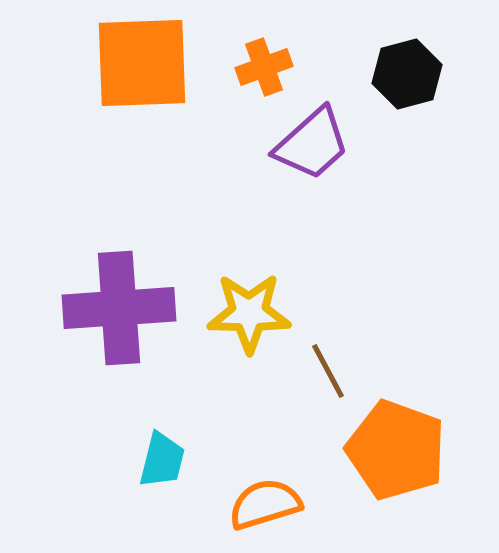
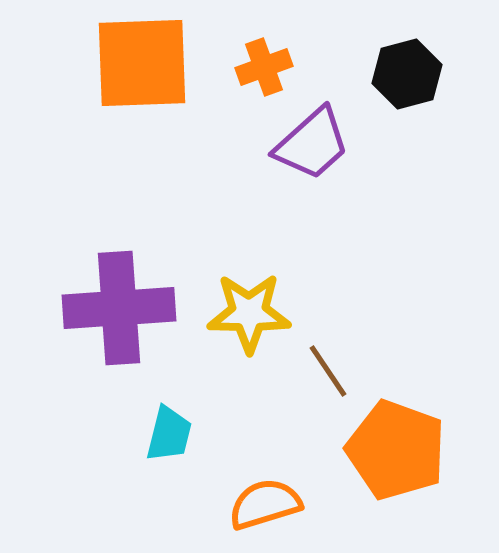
brown line: rotated 6 degrees counterclockwise
cyan trapezoid: moved 7 px right, 26 px up
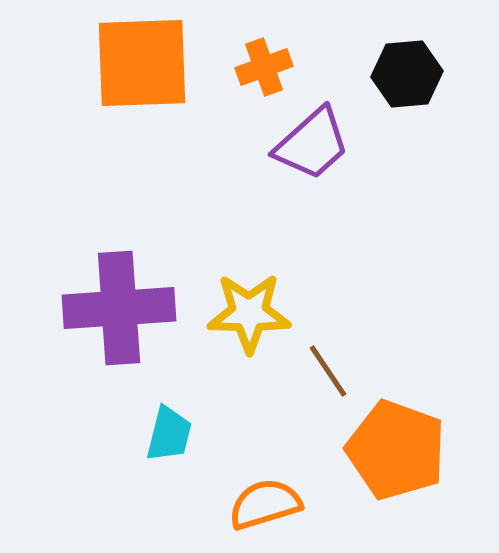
black hexagon: rotated 10 degrees clockwise
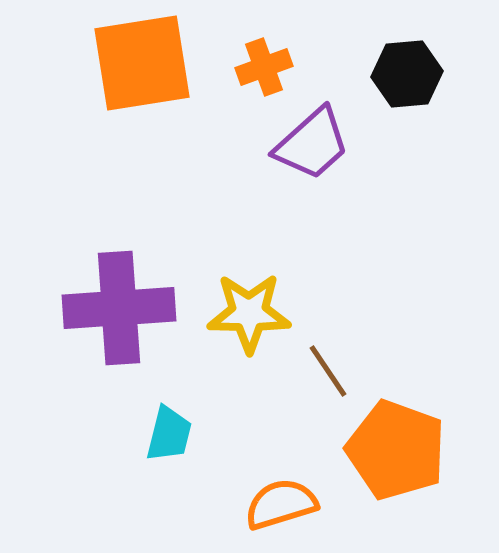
orange square: rotated 7 degrees counterclockwise
orange semicircle: moved 16 px right
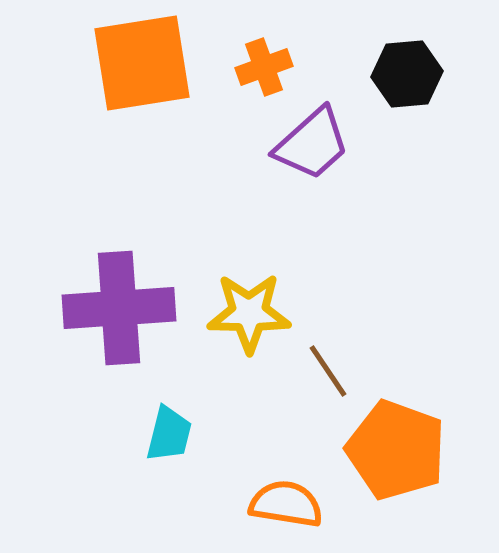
orange semicircle: moved 5 px right; rotated 26 degrees clockwise
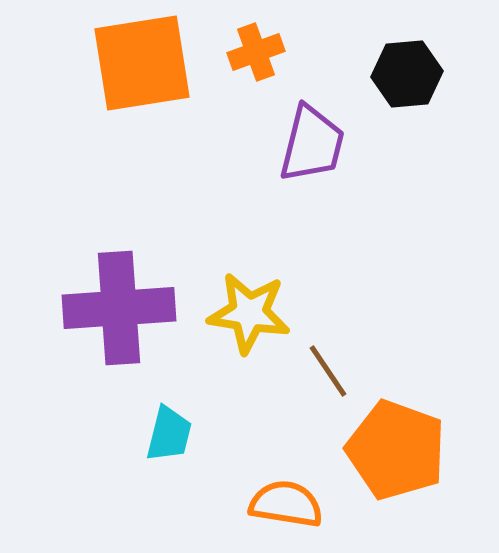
orange cross: moved 8 px left, 15 px up
purple trapezoid: rotated 34 degrees counterclockwise
yellow star: rotated 8 degrees clockwise
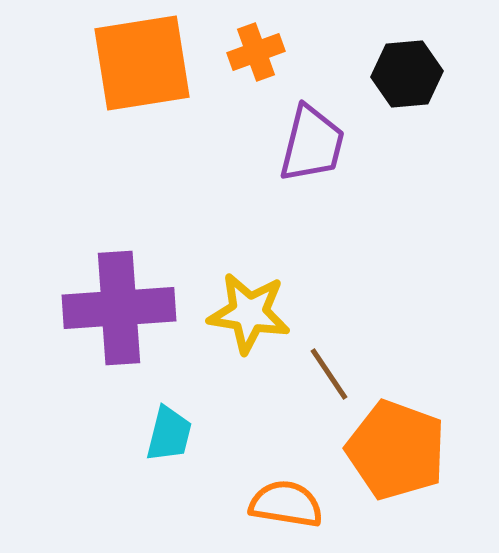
brown line: moved 1 px right, 3 px down
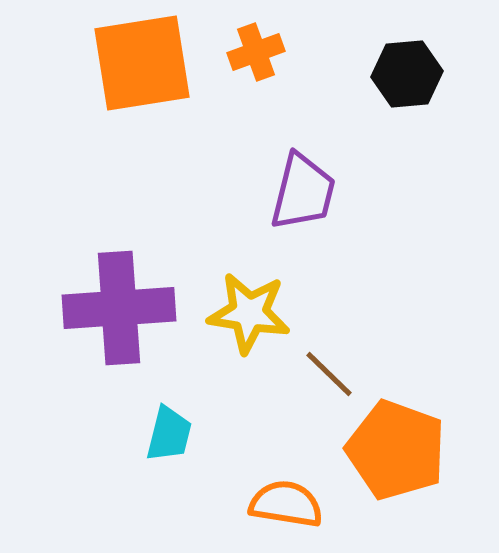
purple trapezoid: moved 9 px left, 48 px down
brown line: rotated 12 degrees counterclockwise
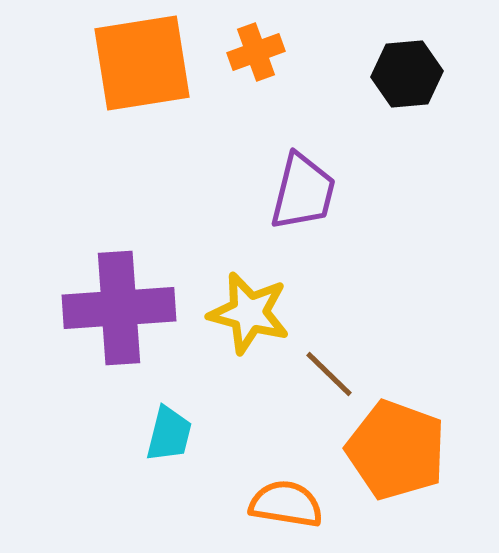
yellow star: rotated 6 degrees clockwise
